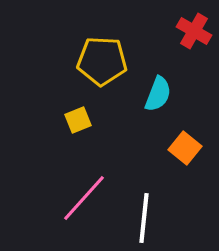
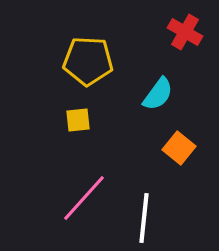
red cross: moved 9 px left, 1 px down
yellow pentagon: moved 14 px left
cyan semicircle: rotated 15 degrees clockwise
yellow square: rotated 16 degrees clockwise
orange square: moved 6 px left
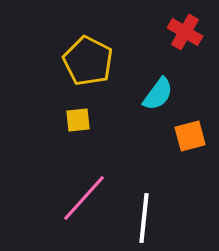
yellow pentagon: rotated 24 degrees clockwise
orange square: moved 11 px right, 12 px up; rotated 36 degrees clockwise
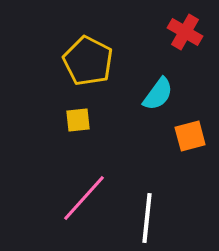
white line: moved 3 px right
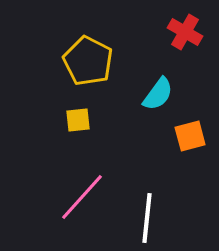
pink line: moved 2 px left, 1 px up
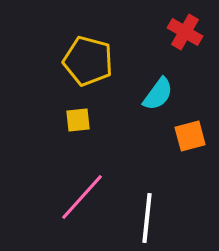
yellow pentagon: rotated 12 degrees counterclockwise
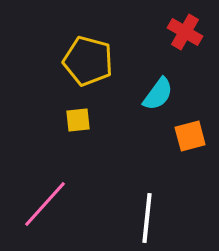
pink line: moved 37 px left, 7 px down
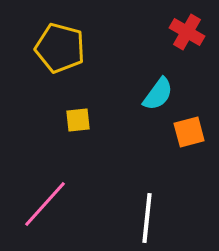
red cross: moved 2 px right
yellow pentagon: moved 28 px left, 13 px up
orange square: moved 1 px left, 4 px up
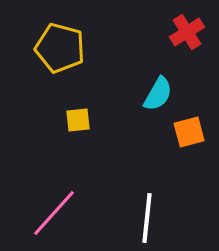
red cross: rotated 28 degrees clockwise
cyan semicircle: rotated 6 degrees counterclockwise
pink line: moved 9 px right, 9 px down
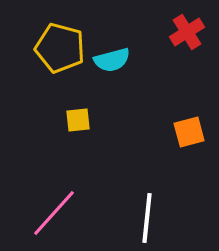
cyan semicircle: moved 46 px left, 34 px up; rotated 45 degrees clockwise
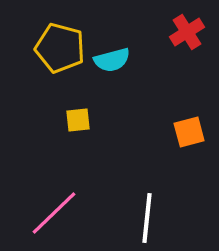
pink line: rotated 4 degrees clockwise
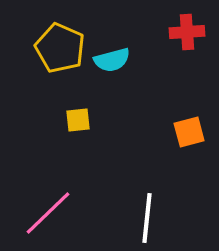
red cross: rotated 28 degrees clockwise
yellow pentagon: rotated 9 degrees clockwise
pink line: moved 6 px left
